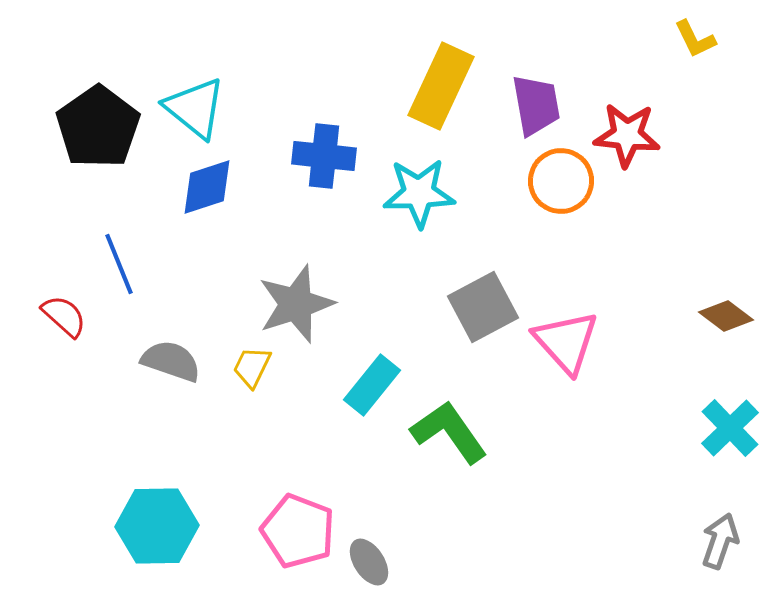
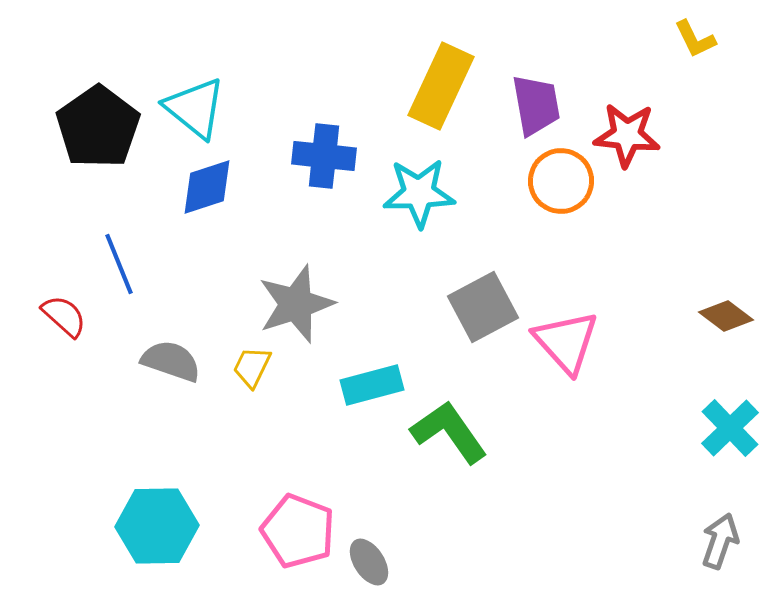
cyan rectangle: rotated 36 degrees clockwise
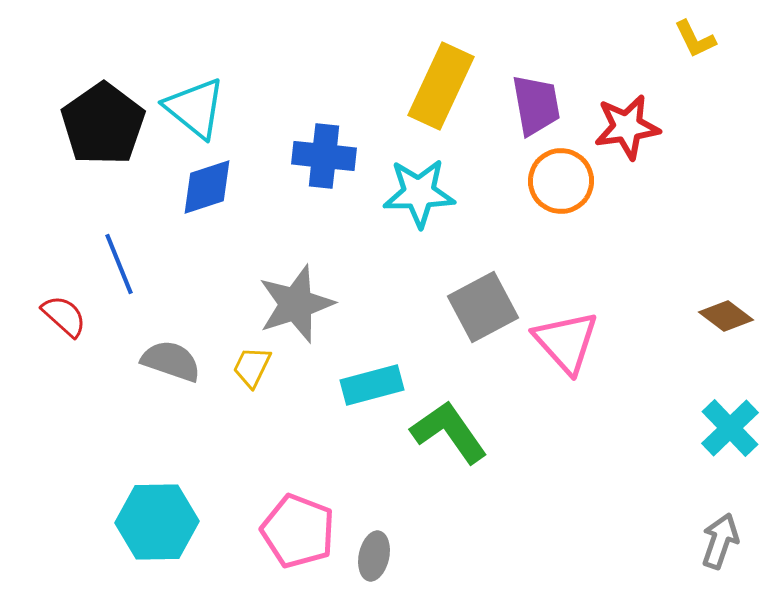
black pentagon: moved 5 px right, 3 px up
red star: moved 8 px up; rotated 14 degrees counterclockwise
cyan hexagon: moved 4 px up
gray ellipse: moved 5 px right, 6 px up; rotated 45 degrees clockwise
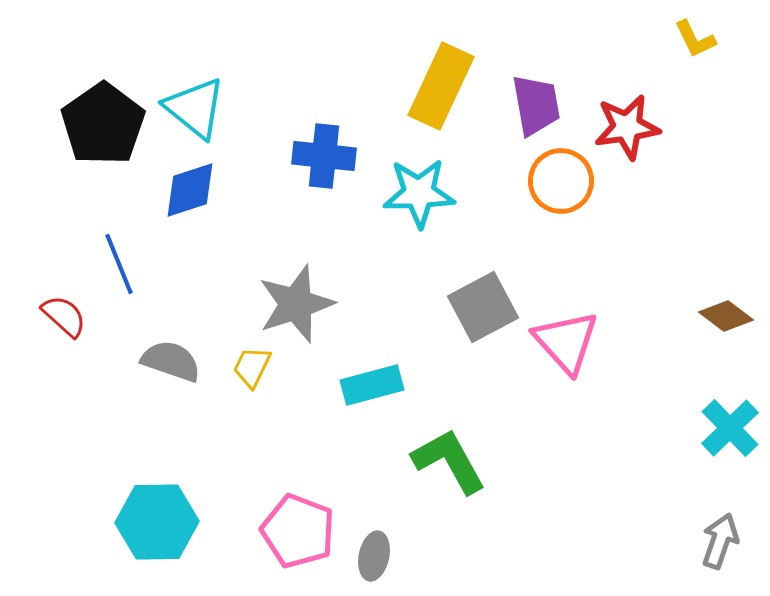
blue diamond: moved 17 px left, 3 px down
green L-shape: moved 29 px down; rotated 6 degrees clockwise
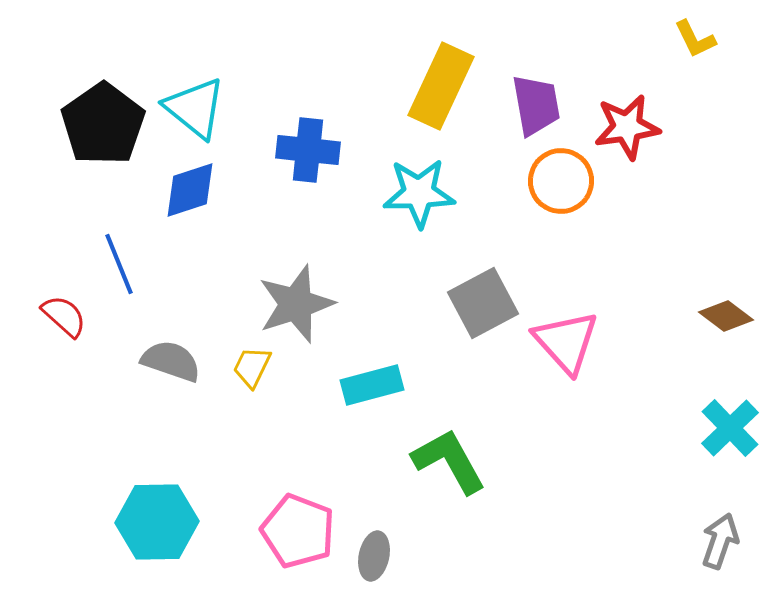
blue cross: moved 16 px left, 6 px up
gray square: moved 4 px up
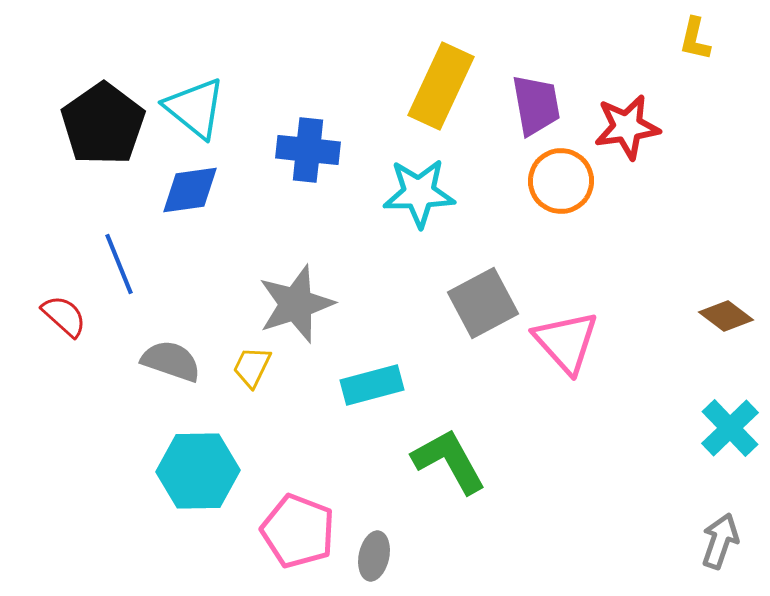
yellow L-shape: rotated 39 degrees clockwise
blue diamond: rotated 10 degrees clockwise
cyan hexagon: moved 41 px right, 51 px up
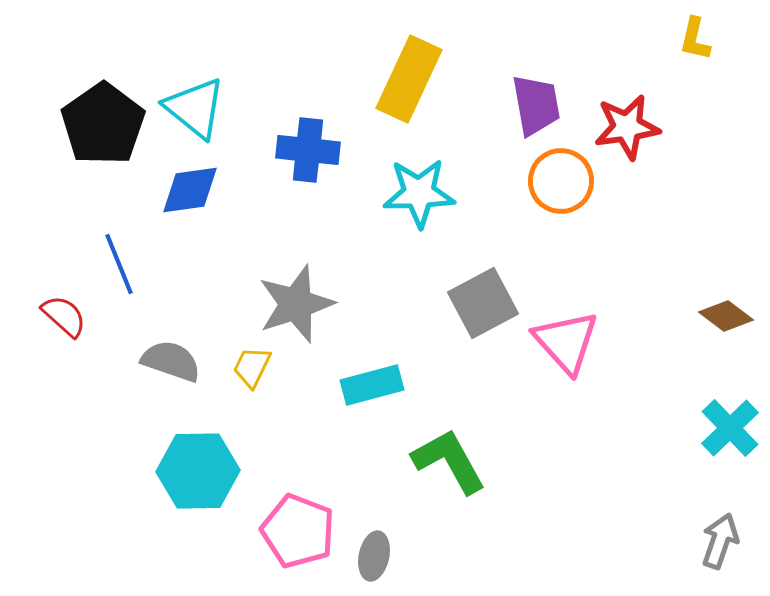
yellow rectangle: moved 32 px left, 7 px up
